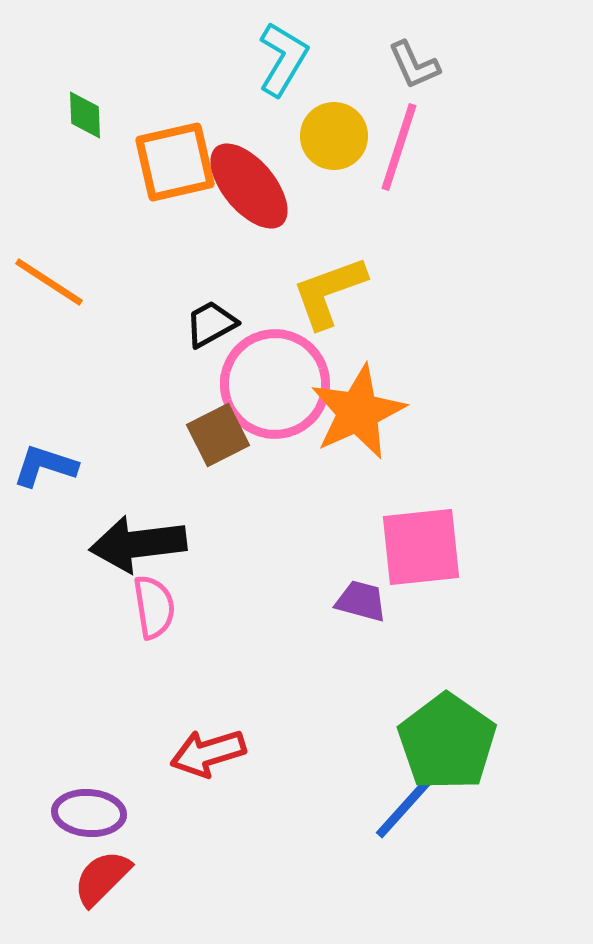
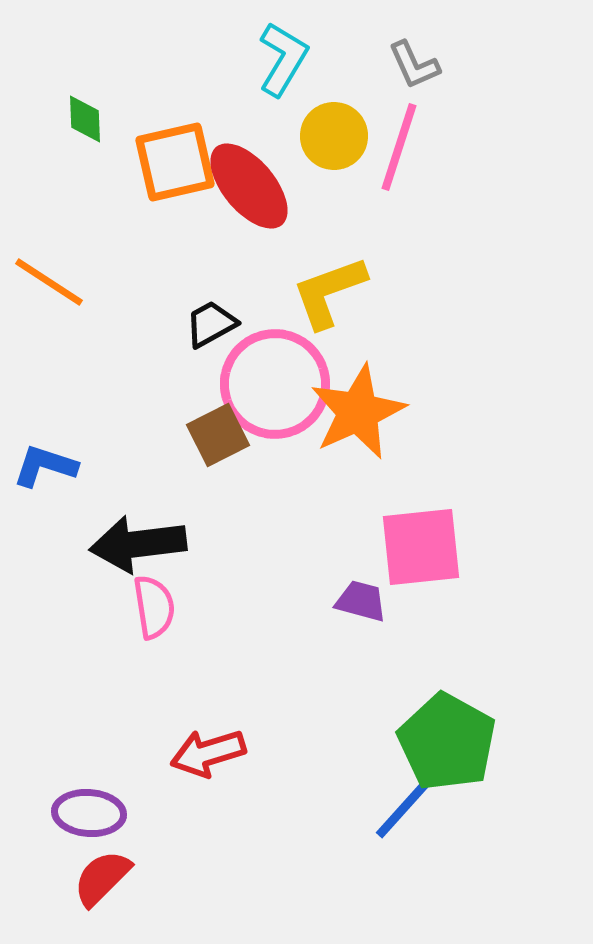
green diamond: moved 4 px down
green pentagon: rotated 6 degrees counterclockwise
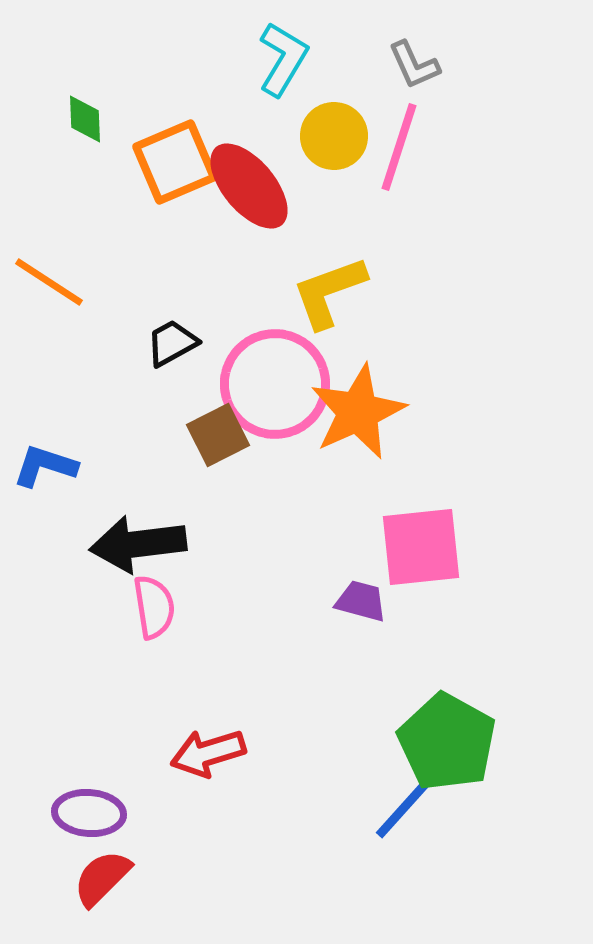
orange square: rotated 10 degrees counterclockwise
black trapezoid: moved 39 px left, 19 px down
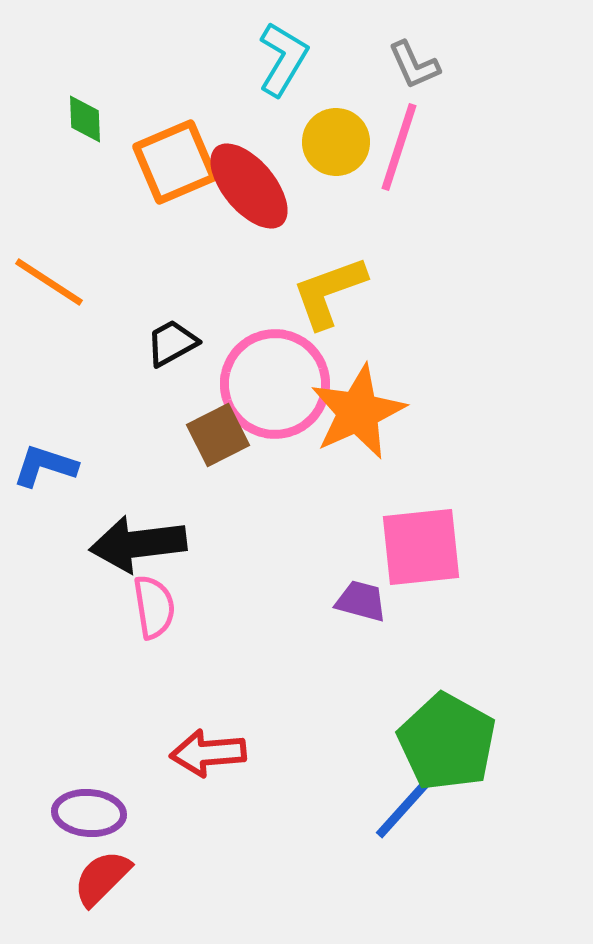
yellow circle: moved 2 px right, 6 px down
red arrow: rotated 12 degrees clockwise
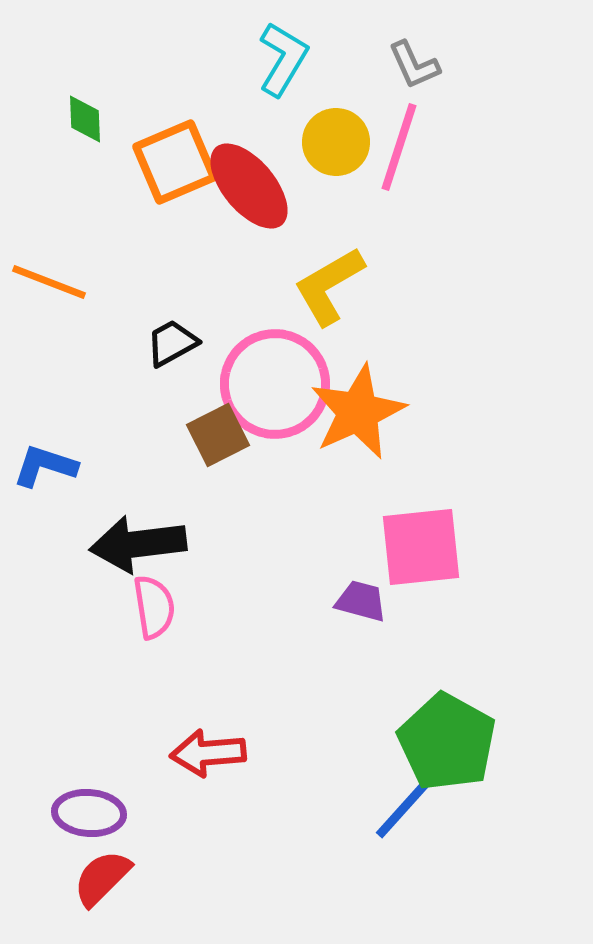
orange line: rotated 12 degrees counterclockwise
yellow L-shape: moved 6 px up; rotated 10 degrees counterclockwise
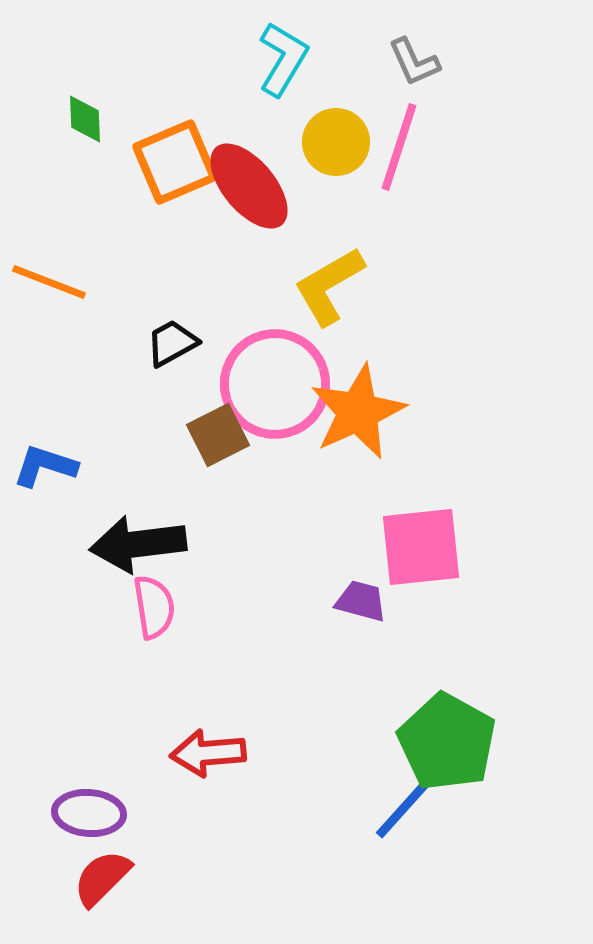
gray L-shape: moved 3 px up
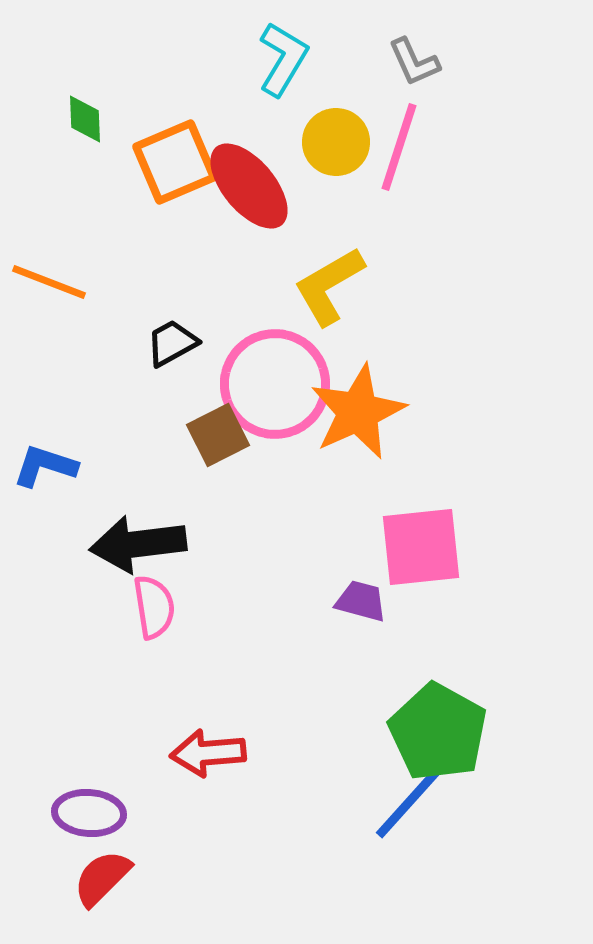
green pentagon: moved 9 px left, 10 px up
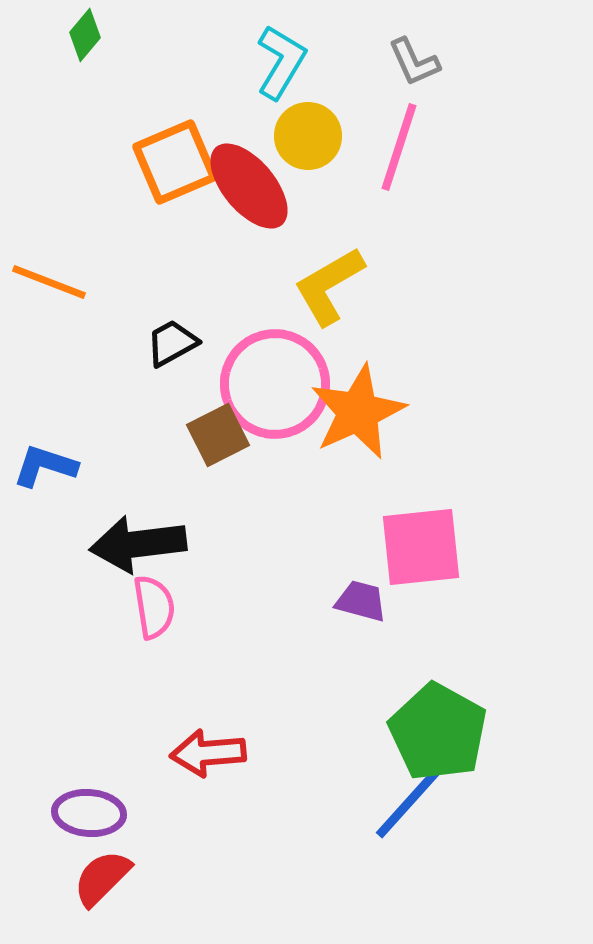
cyan L-shape: moved 2 px left, 3 px down
green diamond: moved 84 px up; rotated 42 degrees clockwise
yellow circle: moved 28 px left, 6 px up
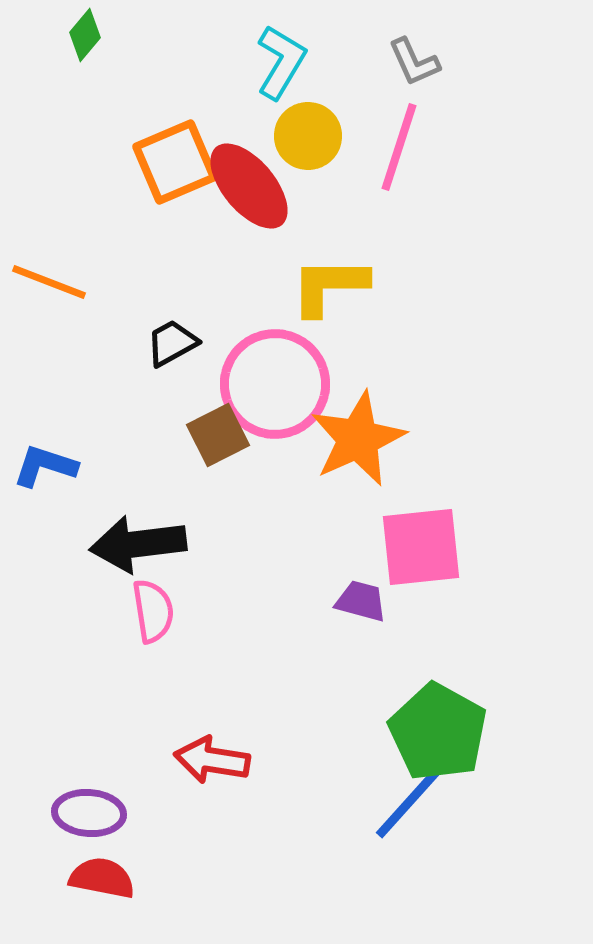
yellow L-shape: rotated 30 degrees clockwise
orange star: moved 27 px down
pink semicircle: moved 1 px left, 4 px down
red arrow: moved 4 px right, 7 px down; rotated 14 degrees clockwise
red semicircle: rotated 56 degrees clockwise
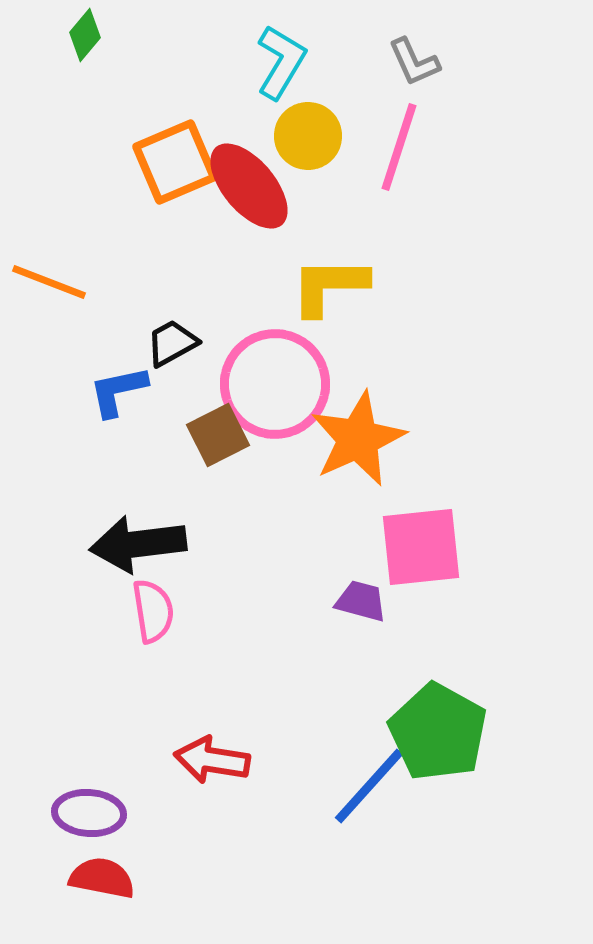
blue L-shape: moved 73 px right, 75 px up; rotated 30 degrees counterclockwise
blue line: moved 41 px left, 15 px up
